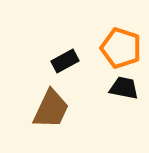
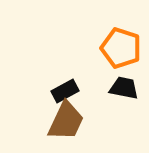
black rectangle: moved 30 px down
brown trapezoid: moved 15 px right, 12 px down
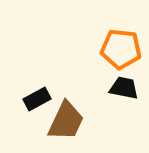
orange pentagon: moved 1 px down; rotated 12 degrees counterclockwise
black rectangle: moved 28 px left, 8 px down
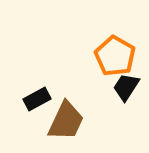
orange pentagon: moved 6 px left, 7 px down; rotated 24 degrees clockwise
black trapezoid: moved 2 px right, 1 px up; rotated 68 degrees counterclockwise
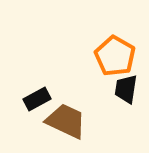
black trapezoid: moved 2 px down; rotated 24 degrees counterclockwise
brown trapezoid: rotated 90 degrees counterclockwise
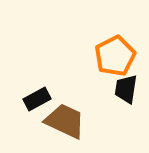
orange pentagon: rotated 15 degrees clockwise
brown trapezoid: moved 1 px left
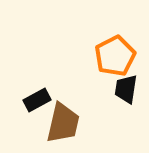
black rectangle: moved 1 px down
brown trapezoid: moved 2 px left, 2 px down; rotated 78 degrees clockwise
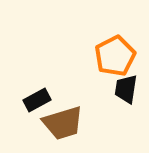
brown trapezoid: rotated 60 degrees clockwise
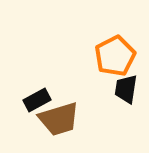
brown trapezoid: moved 4 px left, 4 px up
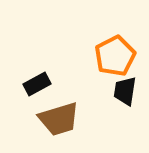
black trapezoid: moved 1 px left, 2 px down
black rectangle: moved 16 px up
